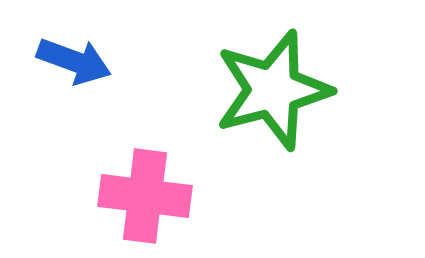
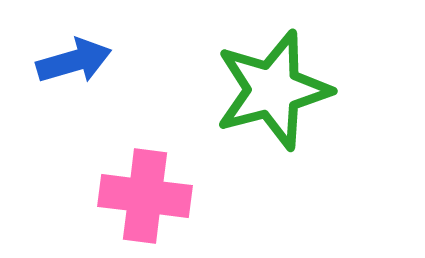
blue arrow: rotated 36 degrees counterclockwise
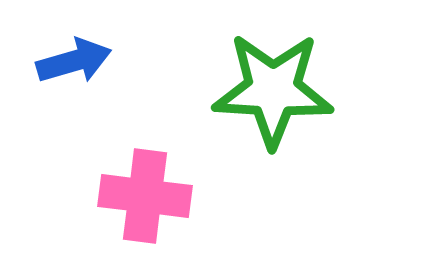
green star: rotated 18 degrees clockwise
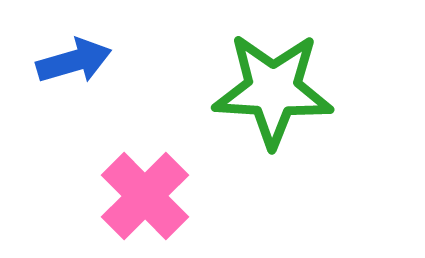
pink cross: rotated 38 degrees clockwise
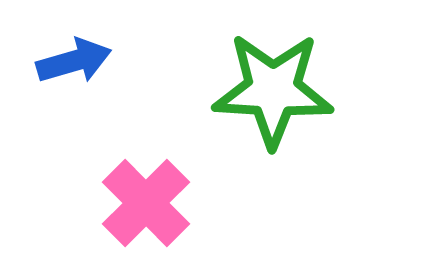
pink cross: moved 1 px right, 7 px down
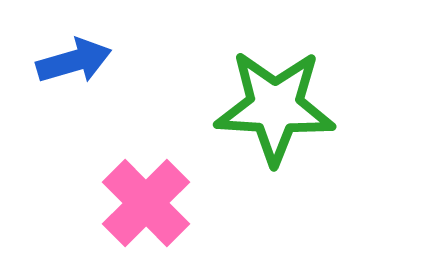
green star: moved 2 px right, 17 px down
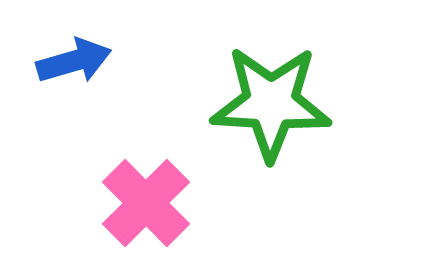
green star: moved 4 px left, 4 px up
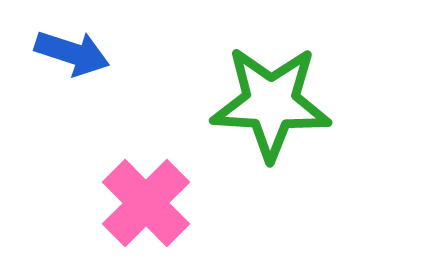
blue arrow: moved 2 px left, 8 px up; rotated 34 degrees clockwise
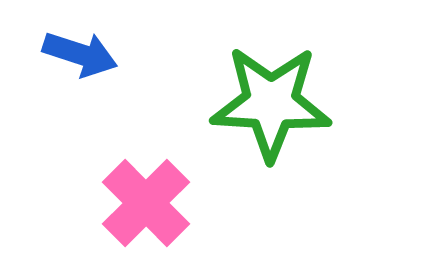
blue arrow: moved 8 px right, 1 px down
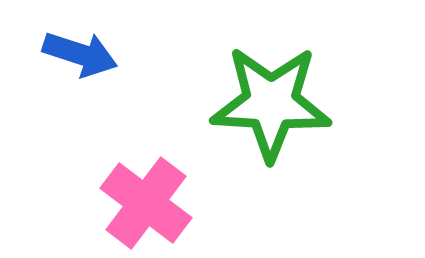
pink cross: rotated 8 degrees counterclockwise
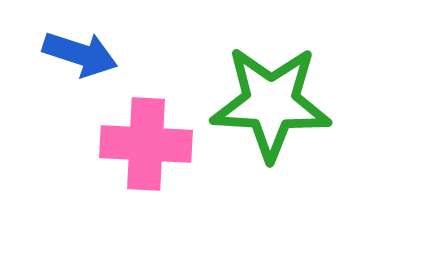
pink cross: moved 59 px up; rotated 34 degrees counterclockwise
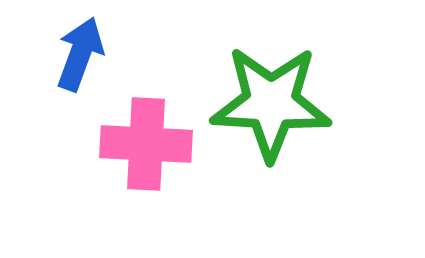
blue arrow: rotated 88 degrees counterclockwise
